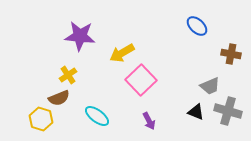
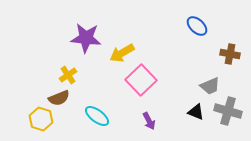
purple star: moved 6 px right, 2 px down
brown cross: moved 1 px left
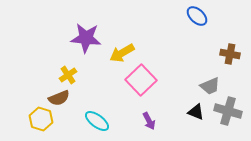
blue ellipse: moved 10 px up
cyan ellipse: moved 5 px down
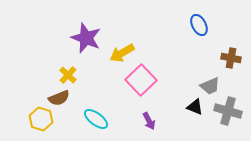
blue ellipse: moved 2 px right, 9 px down; rotated 20 degrees clockwise
purple star: rotated 16 degrees clockwise
brown cross: moved 1 px right, 4 px down
yellow cross: rotated 12 degrees counterclockwise
black triangle: moved 1 px left, 5 px up
cyan ellipse: moved 1 px left, 2 px up
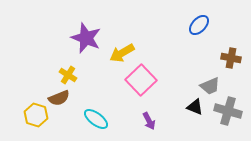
blue ellipse: rotated 70 degrees clockwise
yellow cross: rotated 12 degrees counterclockwise
yellow hexagon: moved 5 px left, 4 px up
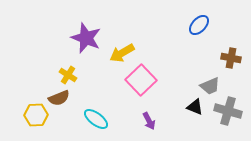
yellow hexagon: rotated 20 degrees counterclockwise
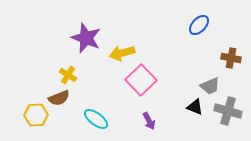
yellow arrow: rotated 15 degrees clockwise
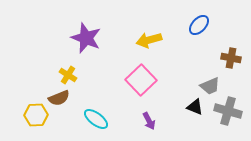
yellow arrow: moved 27 px right, 13 px up
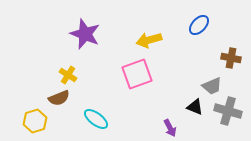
purple star: moved 1 px left, 4 px up
pink square: moved 4 px left, 6 px up; rotated 24 degrees clockwise
gray trapezoid: moved 2 px right
yellow hexagon: moved 1 px left, 6 px down; rotated 15 degrees counterclockwise
purple arrow: moved 21 px right, 7 px down
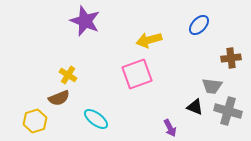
purple star: moved 13 px up
brown cross: rotated 18 degrees counterclockwise
gray trapezoid: rotated 30 degrees clockwise
